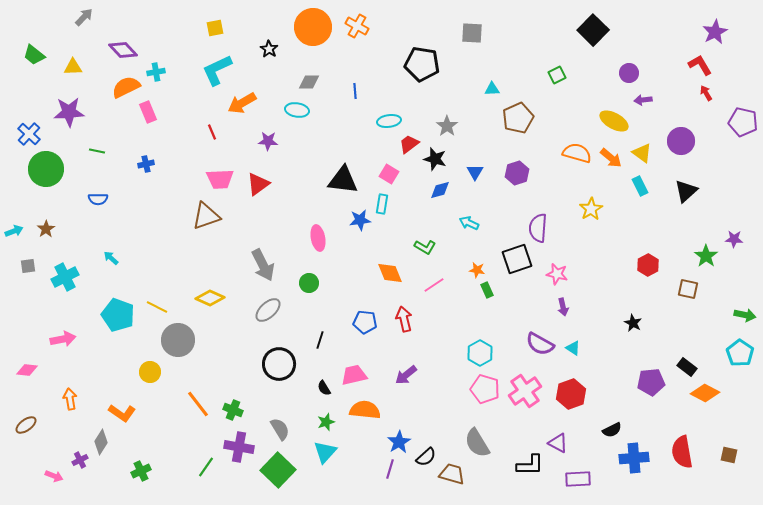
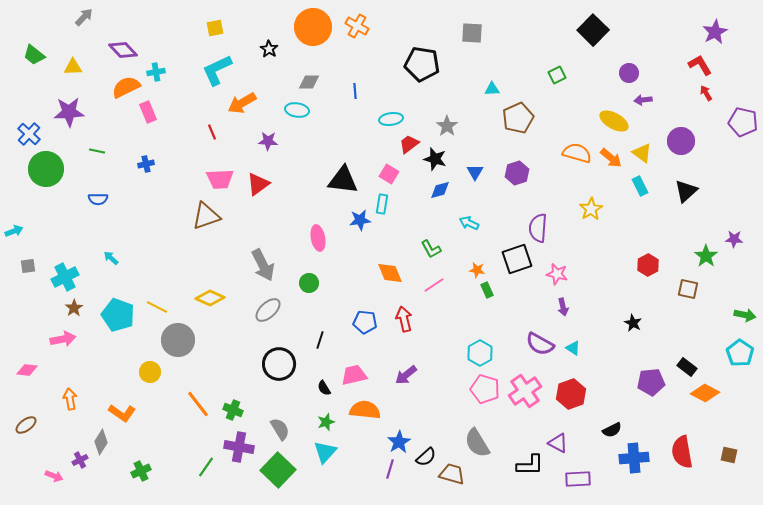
cyan ellipse at (389, 121): moved 2 px right, 2 px up
brown star at (46, 229): moved 28 px right, 79 px down
green L-shape at (425, 247): moved 6 px right, 2 px down; rotated 30 degrees clockwise
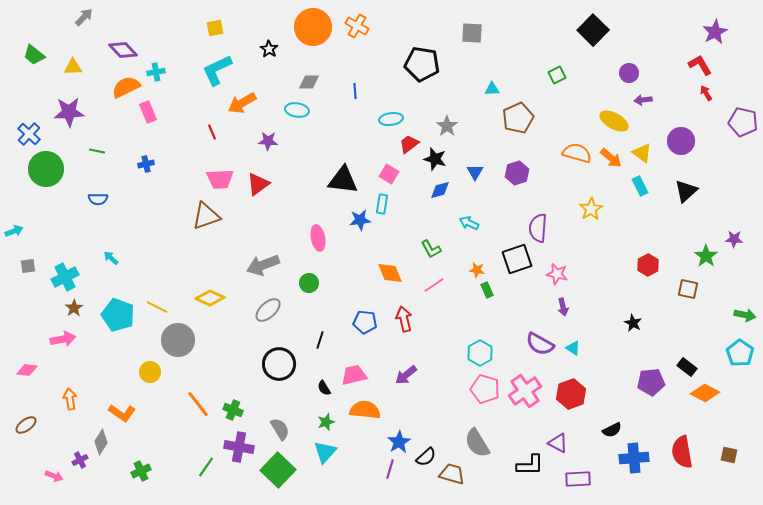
gray arrow at (263, 265): rotated 96 degrees clockwise
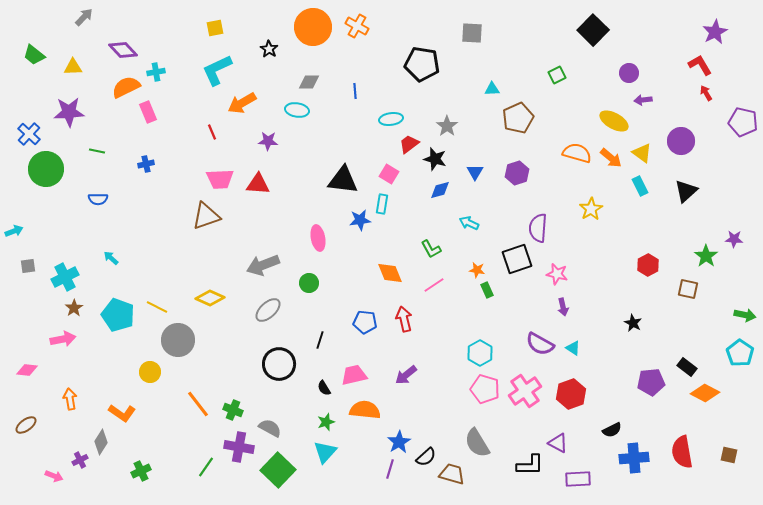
red triangle at (258, 184): rotated 40 degrees clockwise
gray semicircle at (280, 429): moved 10 px left, 1 px up; rotated 30 degrees counterclockwise
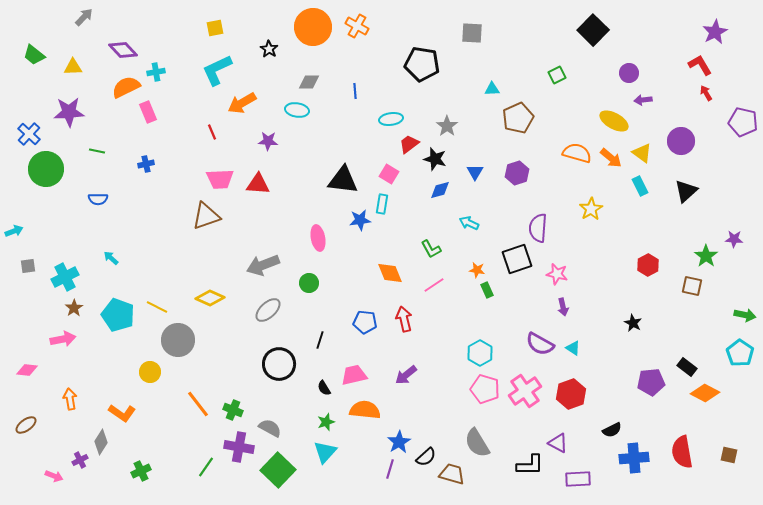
brown square at (688, 289): moved 4 px right, 3 px up
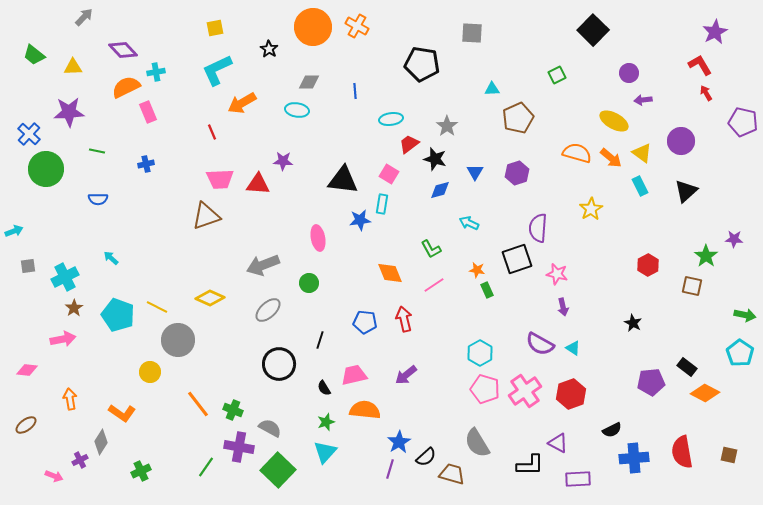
purple star at (268, 141): moved 15 px right, 20 px down
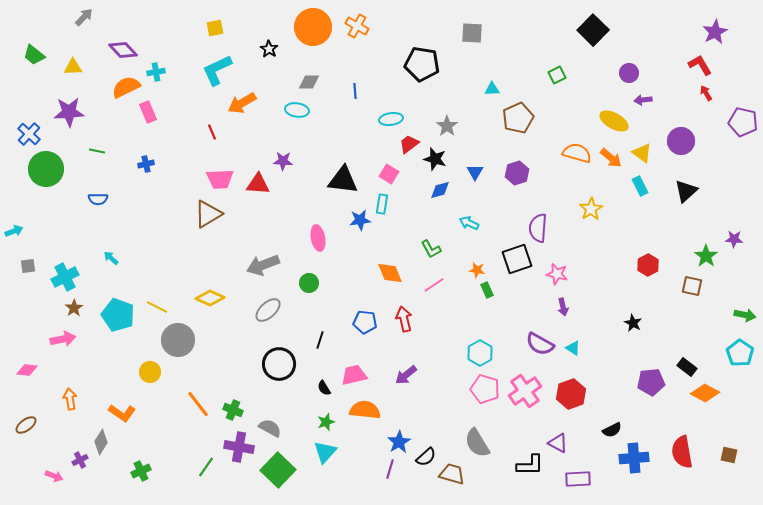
brown triangle at (206, 216): moved 2 px right, 2 px up; rotated 12 degrees counterclockwise
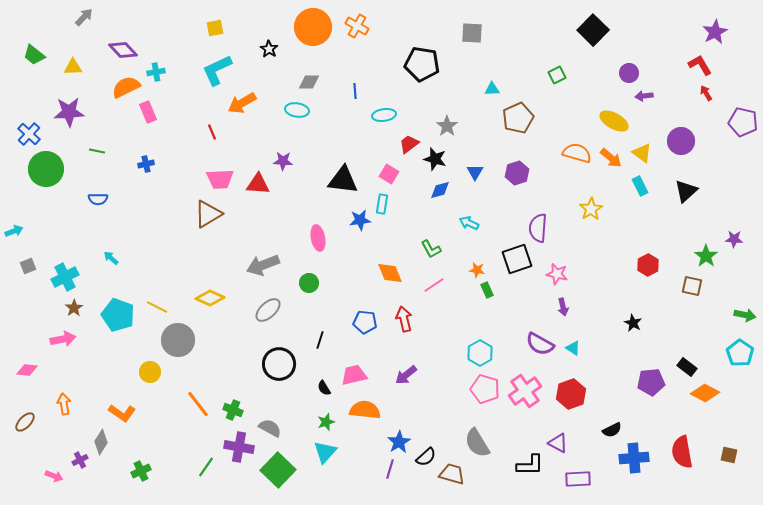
purple arrow at (643, 100): moved 1 px right, 4 px up
cyan ellipse at (391, 119): moved 7 px left, 4 px up
gray square at (28, 266): rotated 14 degrees counterclockwise
orange arrow at (70, 399): moved 6 px left, 5 px down
brown ellipse at (26, 425): moved 1 px left, 3 px up; rotated 10 degrees counterclockwise
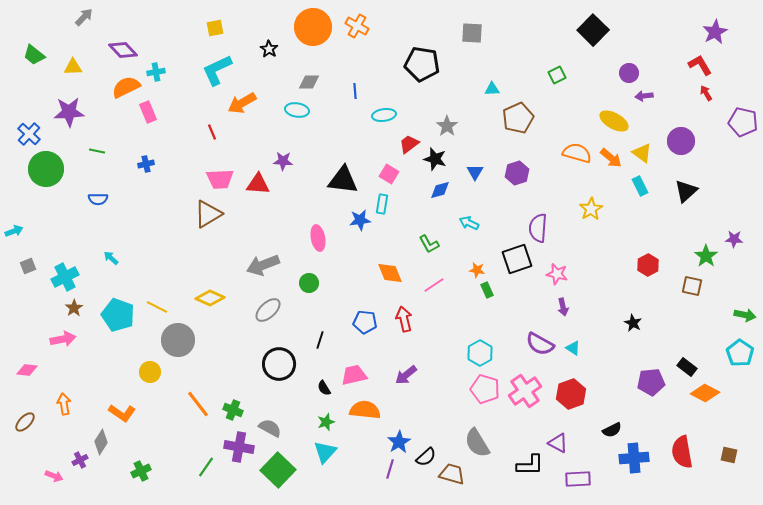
green L-shape at (431, 249): moved 2 px left, 5 px up
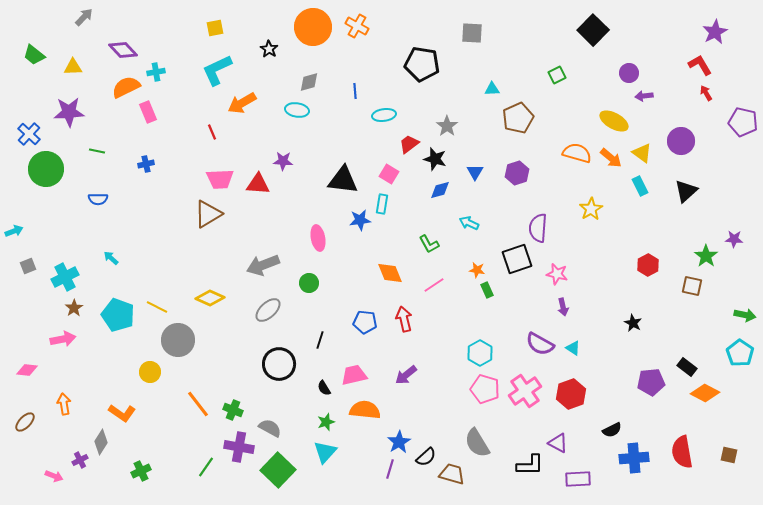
gray diamond at (309, 82): rotated 15 degrees counterclockwise
